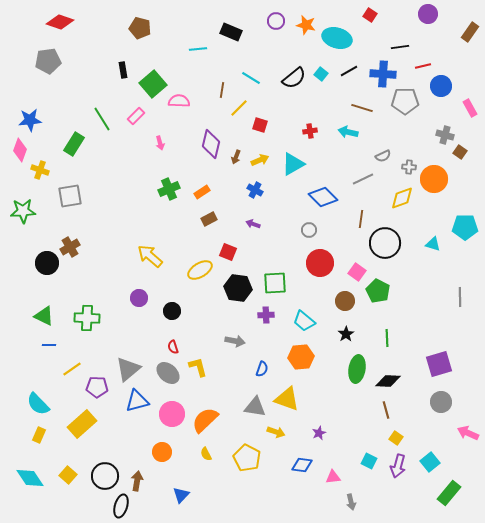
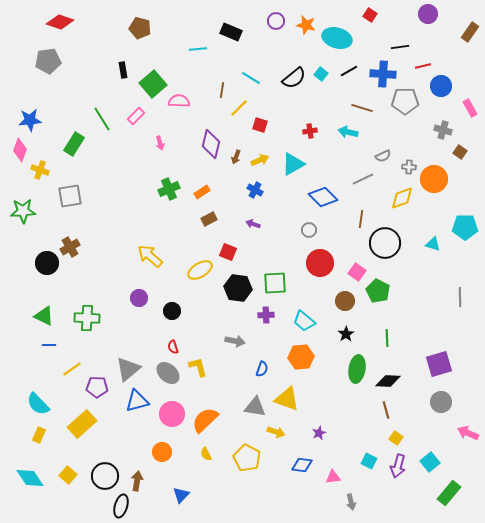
gray cross at (445, 135): moved 2 px left, 5 px up
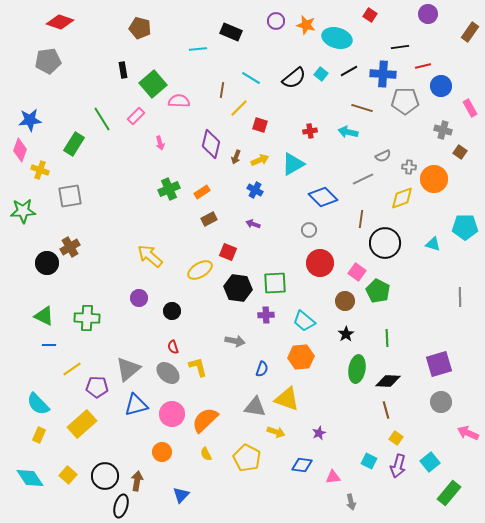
blue triangle at (137, 401): moved 1 px left, 4 px down
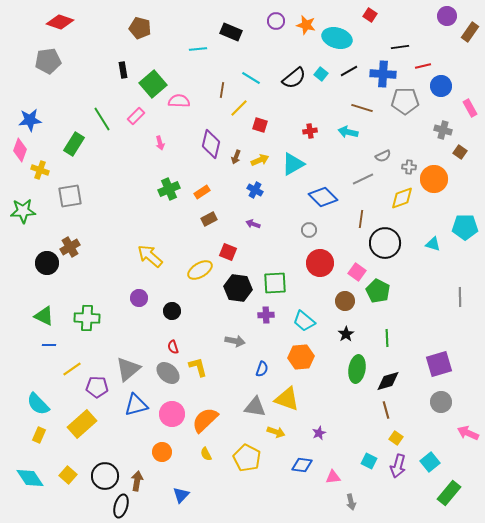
purple circle at (428, 14): moved 19 px right, 2 px down
black diamond at (388, 381): rotated 20 degrees counterclockwise
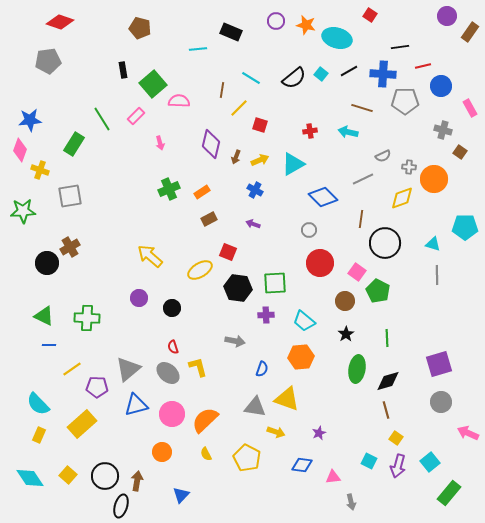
gray line at (460, 297): moved 23 px left, 22 px up
black circle at (172, 311): moved 3 px up
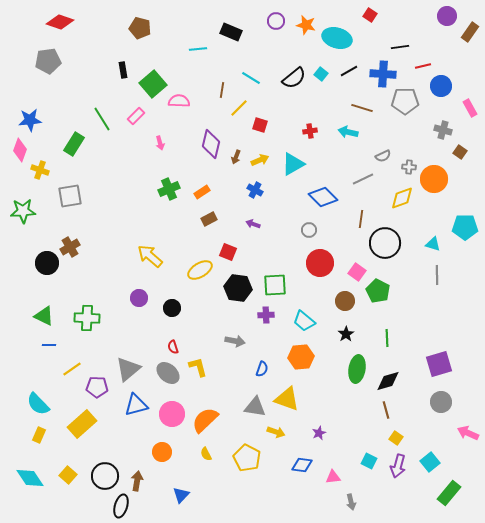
green square at (275, 283): moved 2 px down
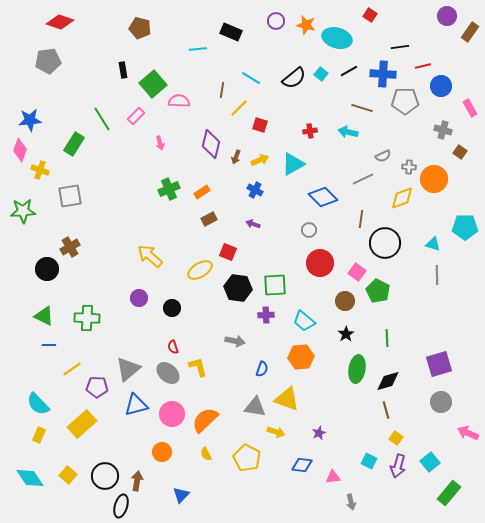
black circle at (47, 263): moved 6 px down
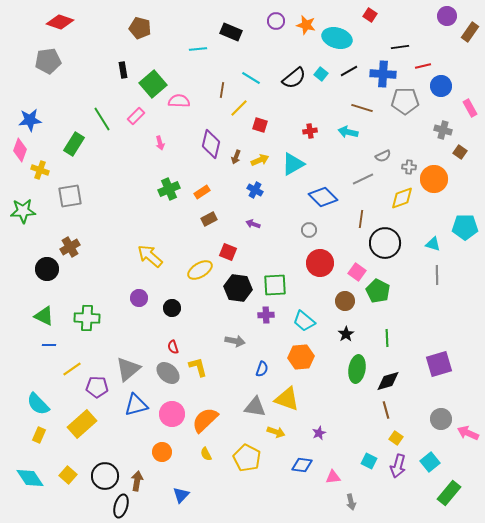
gray circle at (441, 402): moved 17 px down
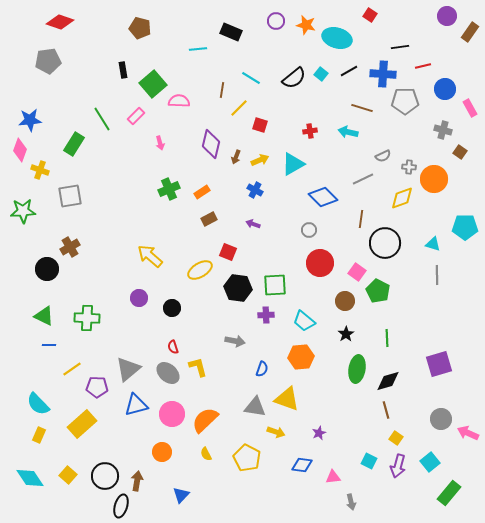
blue circle at (441, 86): moved 4 px right, 3 px down
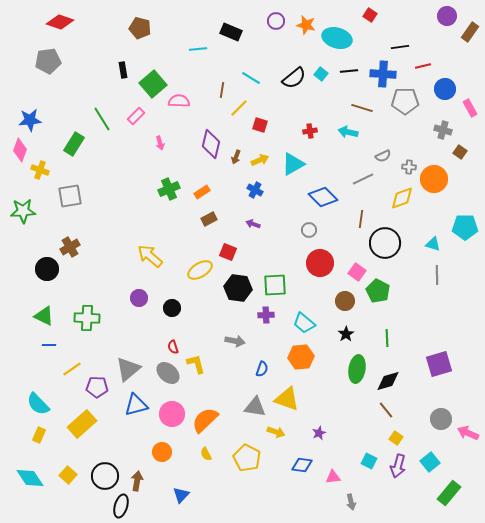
black line at (349, 71): rotated 24 degrees clockwise
cyan trapezoid at (304, 321): moved 2 px down
yellow L-shape at (198, 367): moved 2 px left, 3 px up
brown line at (386, 410): rotated 24 degrees counterclockwise
